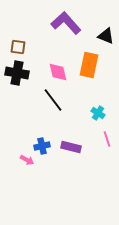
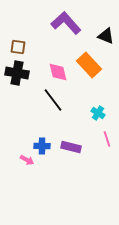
orange rectangle: rotated 55 degrees counterclockwise
blue cross: rotated 14 degrees clockwise
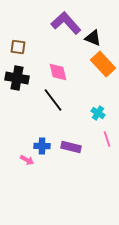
black triangle: moved 13 px left, 2 px down
orange rectangle: moved 14 px right, 1 px up
black cross: moved 5 px down
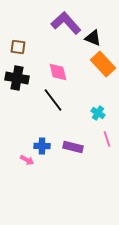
purple rectangle: moved 2 px right
